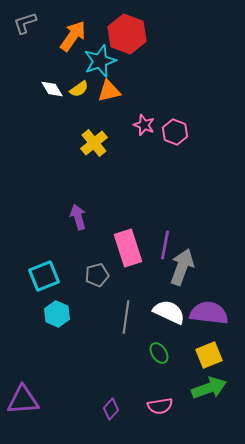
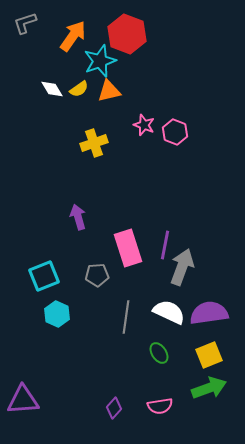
yellow cross: rotated 20 degrees clockwise
gray pentagon: rotated 10 degrees clockwise
purple semicircle: rotated 15 degrees counterclockwise
purple diamond: moved 3 px right, 1 px up
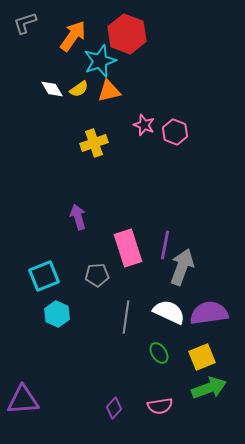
yellow square: moved 7 px left, 2 px down
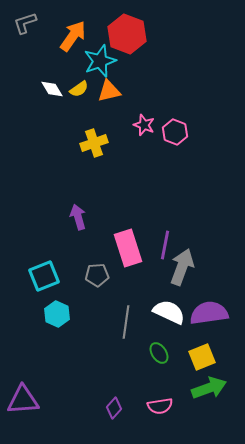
gray line: moved 5 px down
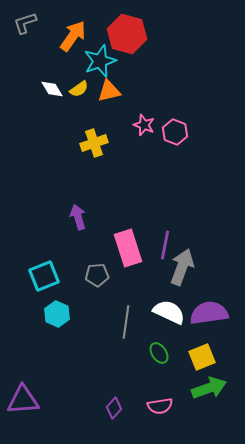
red hexagon: rotated 6 degrees counterclockwise
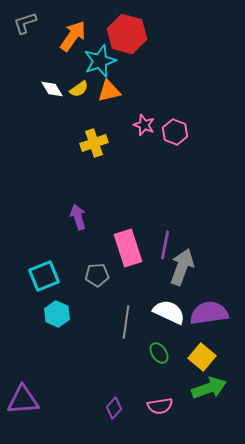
yellow square: rotated 28 degrees counterclockwise
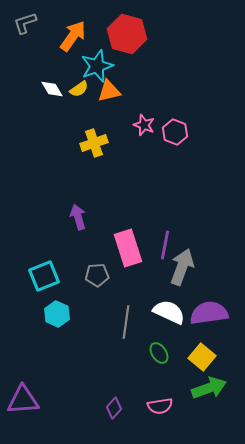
cyan star: moved 3 px left, 5 px down
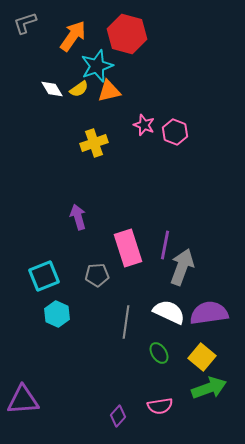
purple diamond: moved 4 px right, 8 px down
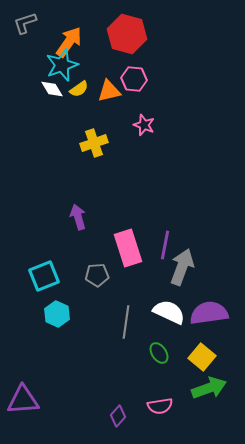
orange arrow: moved 4 px left, 6 px down
cyan star: moved 35 px left, 1 px up
pink hexagon: moved 41 px left, 53 px up; rotated 15 degrees counterclockwise
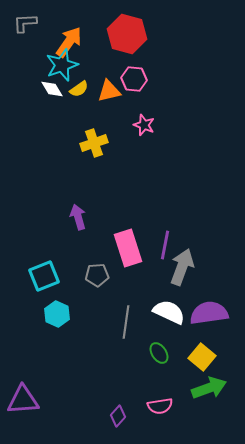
gray L-shape: rotated 15 degrees clockwise
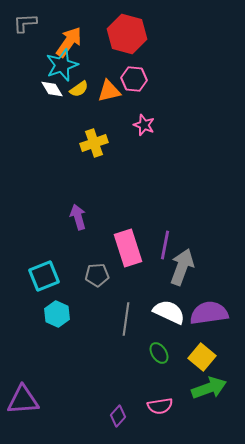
gray line: moved 3 px up
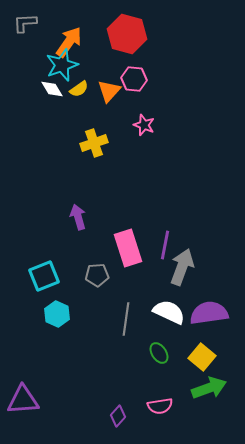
orange triangle: rotated 35 degrees counterclockwise
